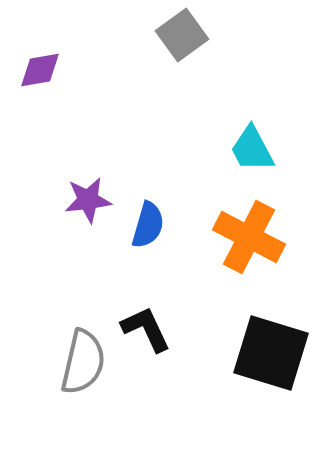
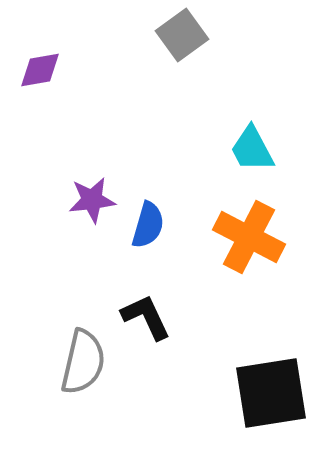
purple star: moved 4 px right
black L-shape: moved 12 px up
black square: moved 40 px down; rotated 26 degrees counterclockwise
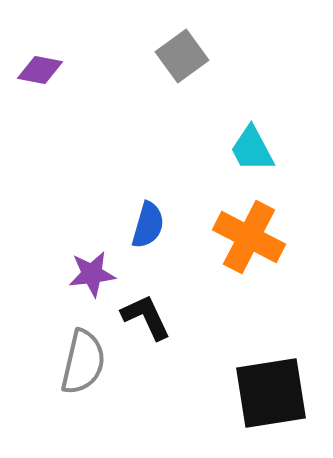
gray square: moved 21 px down
purple diamond: rotated 21 degrees clockwise
purple star: moved 74 px down
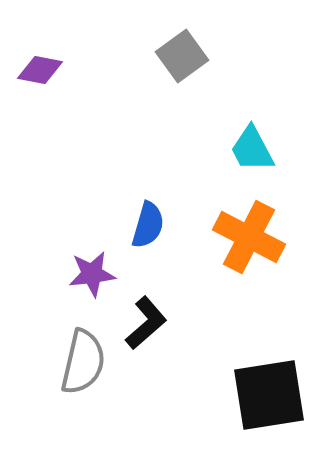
black L-shape: moved 6 px down; rotated 74 degrees clockwise
black square: moved 2 px left, 2 px down
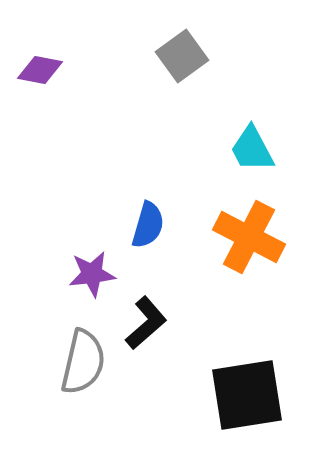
black square: moved 22 px left
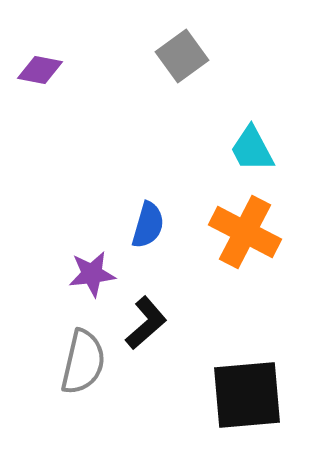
orange cross: moved 4 px left, 5 px up
black square: rotated 4 degrees clockwise
